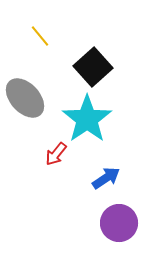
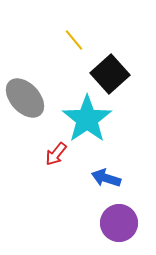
yellow line: moved 34 px right, 4 px down
black square: moved 17 px right, 7 px down
blue arrow: rotated 128 degrees counterclockwise
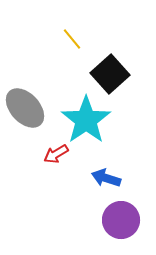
yellow line: moved 2 px left, 1 px up
gray ellipse: moved 10 px down
cyan star: moved 1 px left, 1 px down
red arrow: rotated 20 degrees clockwise
purple circle: moved 2 px right, 3 px up
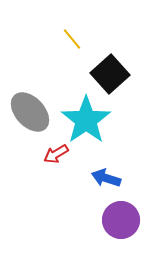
gray ellipse: moved 5 px right, 4 px down
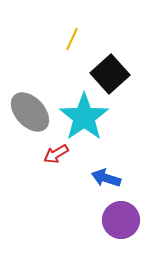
yellow line: rotated 65 degrees clockwise
cyan star: moved 2 px left, 3 px up
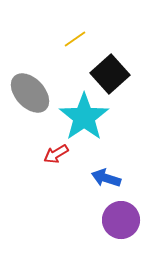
yellow line: moved 3 px right; rotated 30 degrees clockwise
gray ellipse: moved 19 px up
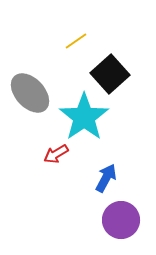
yellow line: moved 1 px right, 2 px down
blue arrow: rotated 100 degrees clockwise
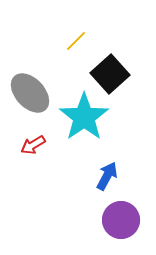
yellow line: rotated 10 degrees counterclockwise
red arrow: moved 23 px left, 9 px up
blue arrow: moved 1 px right, 2 px up
